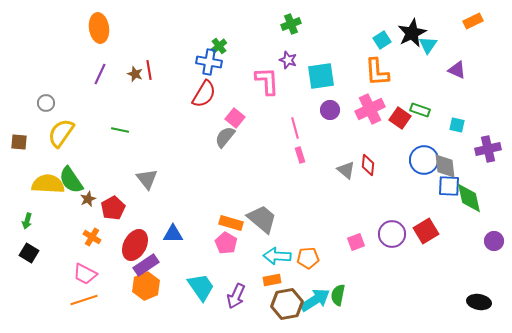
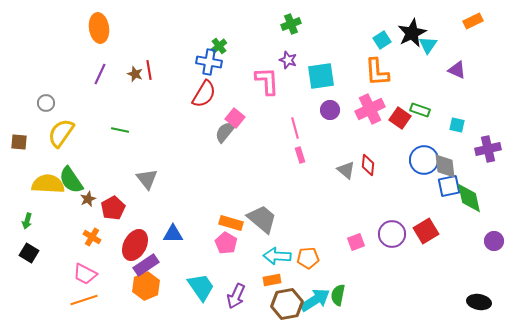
gray semicircle at (225, 137): moved 5 px up
blue square at (449, 186): rotated 15 degrees counterclockwise
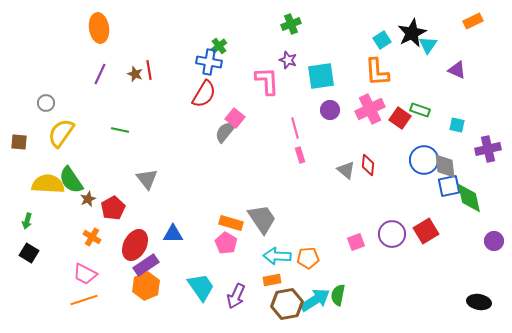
gray trapezoid at (262, 219): rotated 16 degrees clockwise
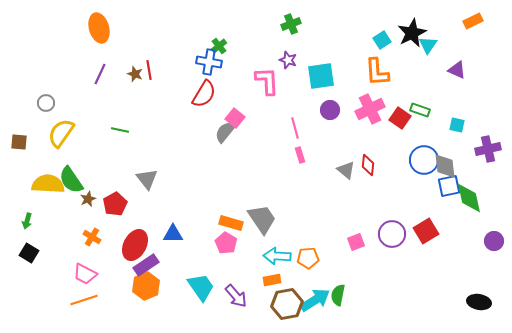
orange ellipse at (99, 28): rotated 8 degrees counterclockwise
red pentagon at (113, 208): moved 2 px right, 4 px up
purple arrow at (236, 296): rotated 65 degrees counterclockwise
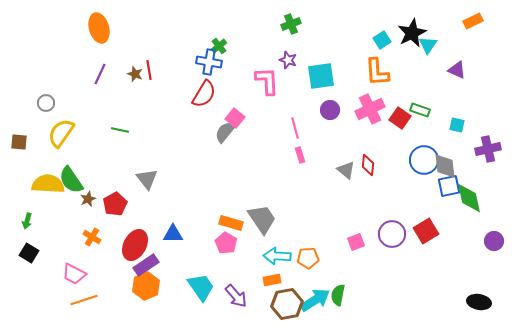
pink trapezoid at (85, 274): moved 11 px left
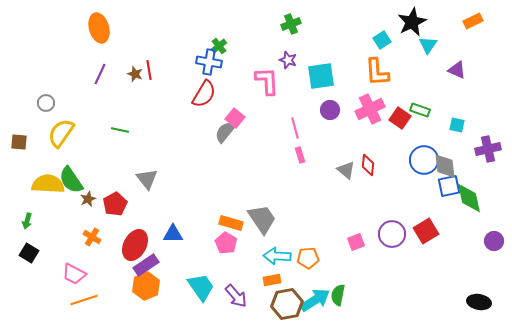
black star at (412, 33): moved 11 px up
